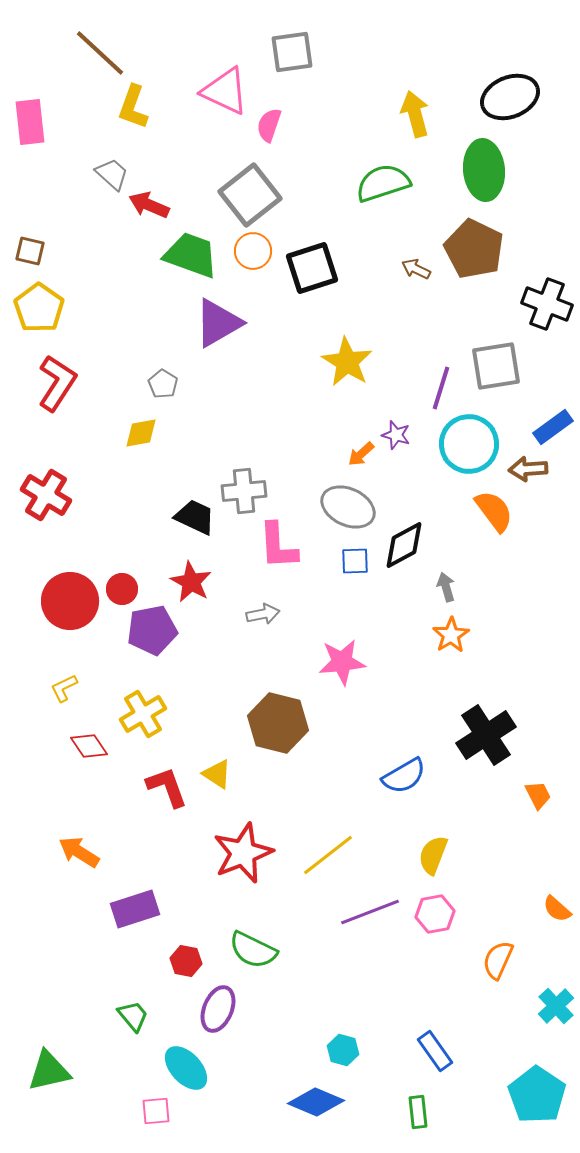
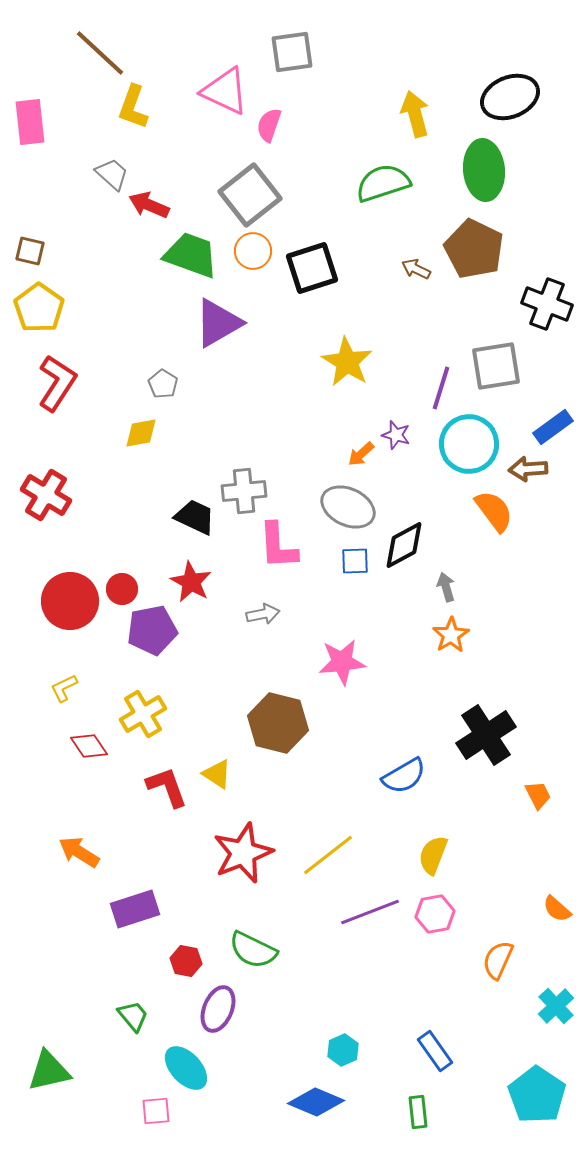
cyan hexagon at (343, 1050): rotated 20 degrees clockwise
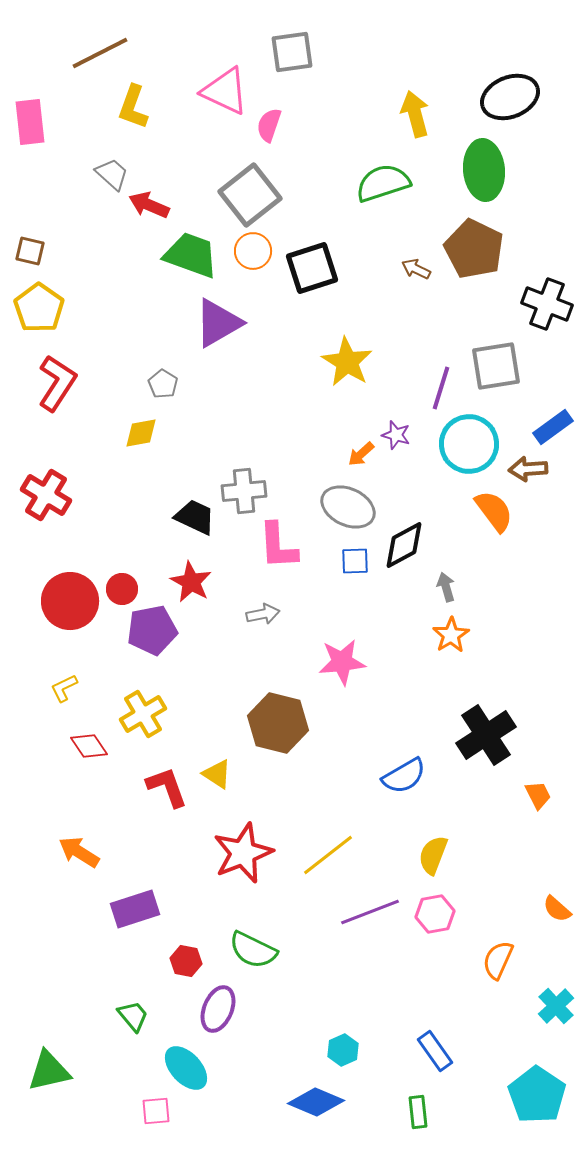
brown line at (100, 53): rotated 70 degrees counterclockwise
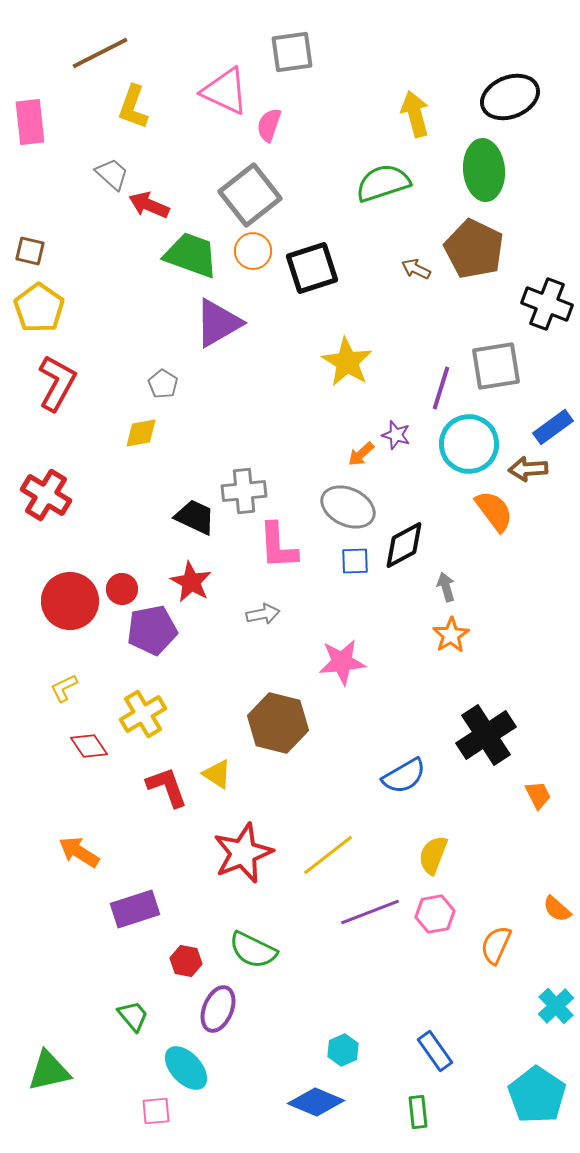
red L-shape at (57, 383): rotated 4 degrees counterclockwise
orange semicircle at (498, 960): moved 2 px left, 15 px up
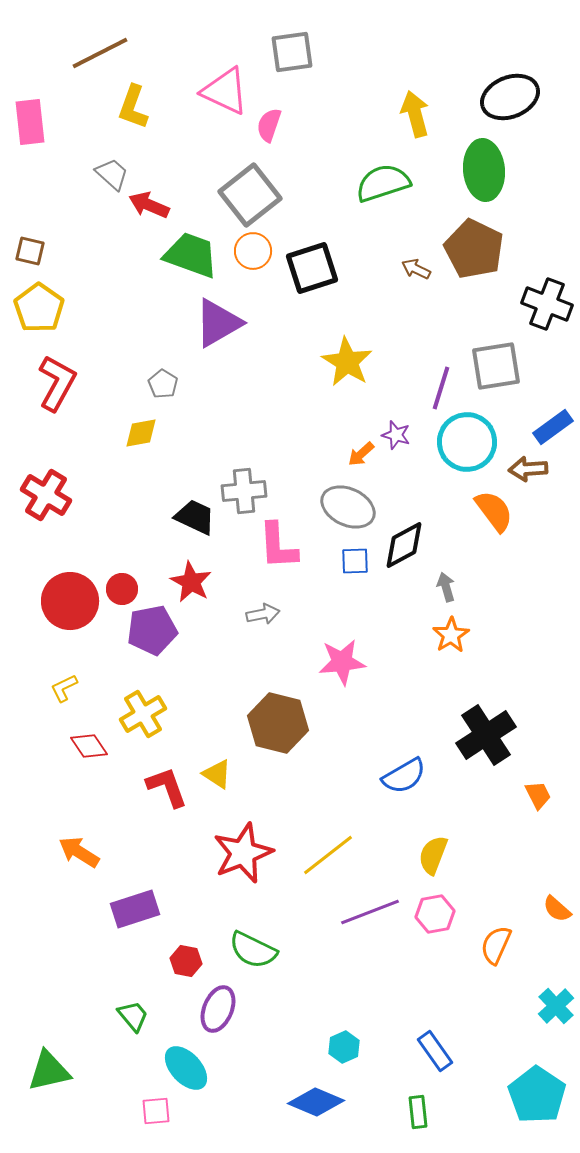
cyan circle at (469, 444): moved 2 px left, 2 px up
cyan hexagon at (343, 1050): moved 1 px right, 3 px up
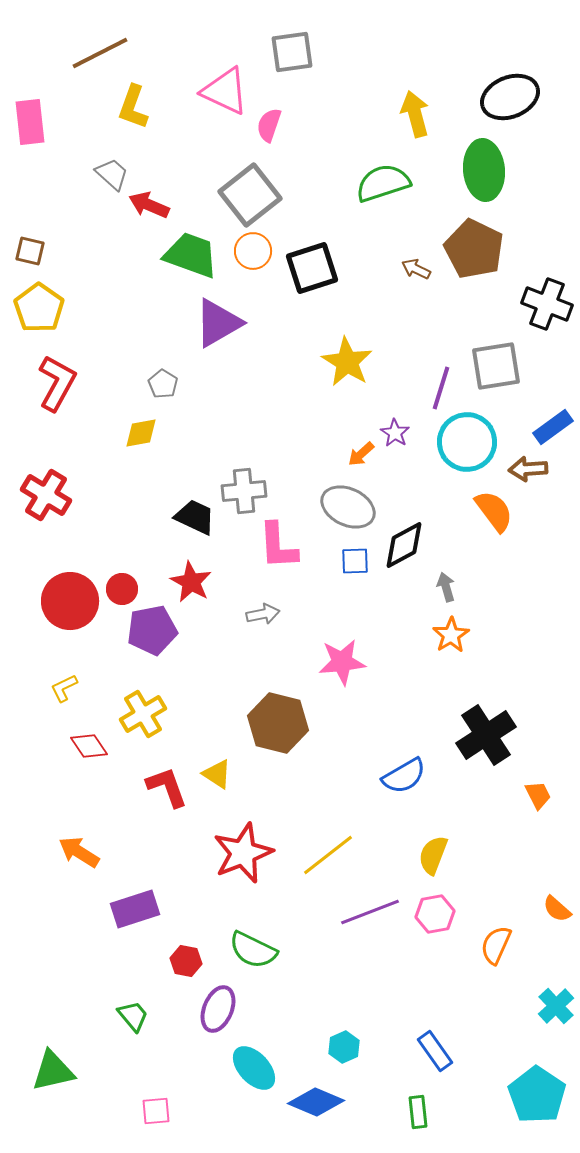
purple star at (396, 435): moved 1 px left, 2 px up; rotated 16 degrees clockwise
cyan ellipse at (186, 1068): moved 68 px right
green triangle at (49, 1071): moved 4 px right
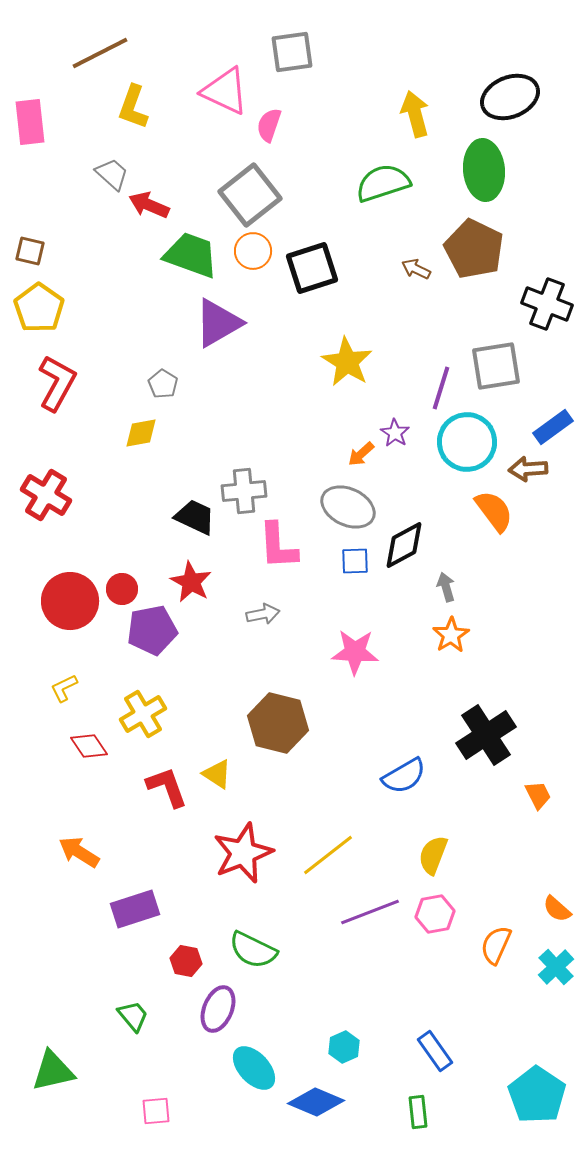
pink star at (342, 662): moved 13 px right, 10 px up; rotated 9 degrees clockwise
cyan cross at (556, 1006): moved 39 px up
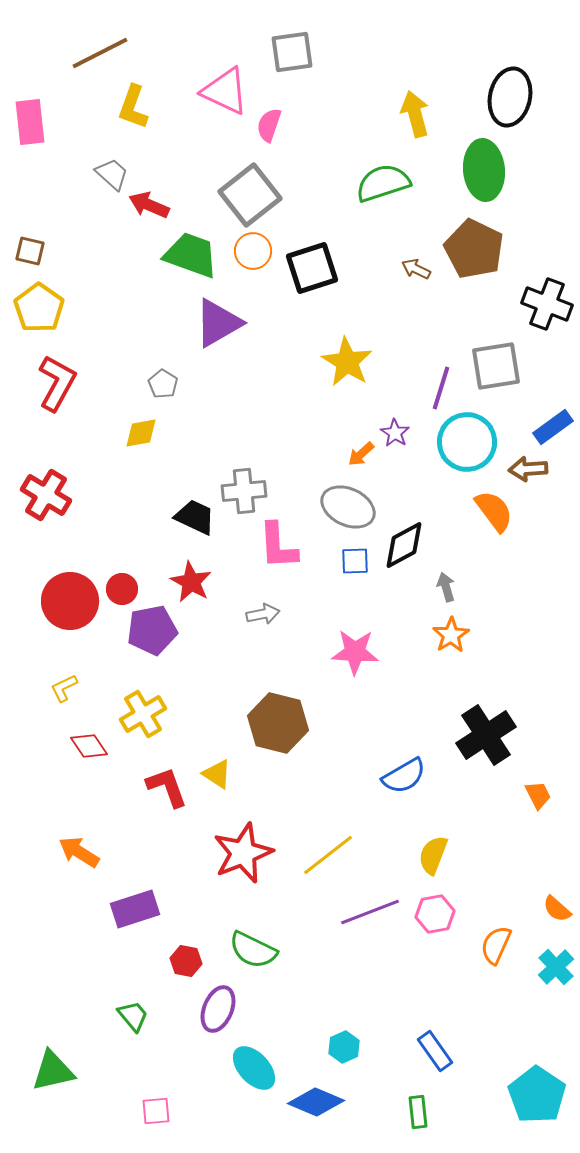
black ellipse at (510, 97): rotated 56 degrees counterclockwise
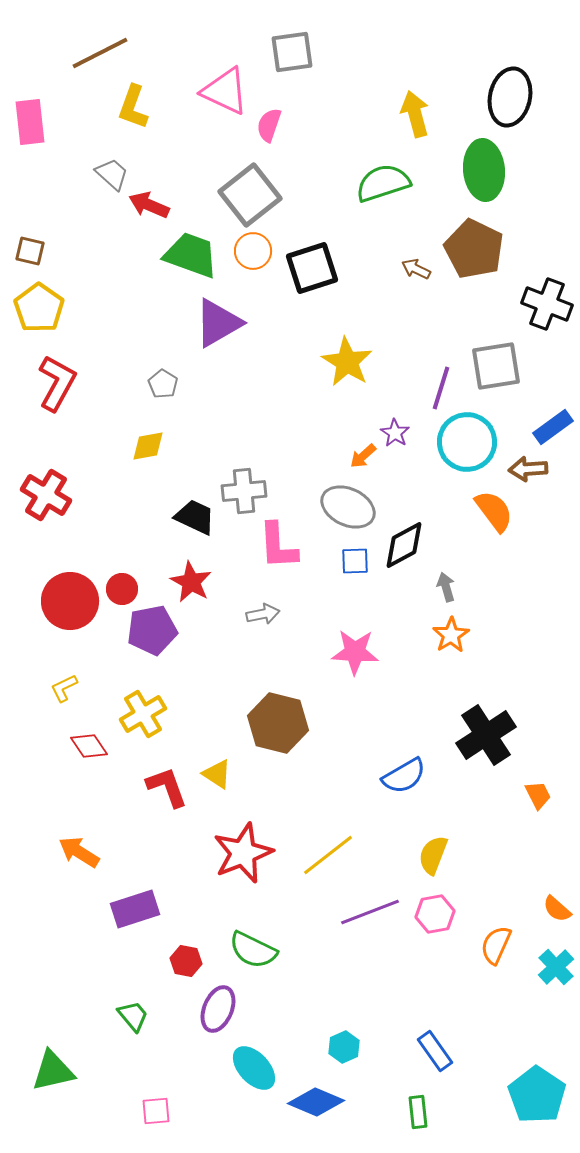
yellow diamond at (141, 433): moved 7 px right, 13 px down
orange arrow at (361, 454): moved 2 px right, 2 px down
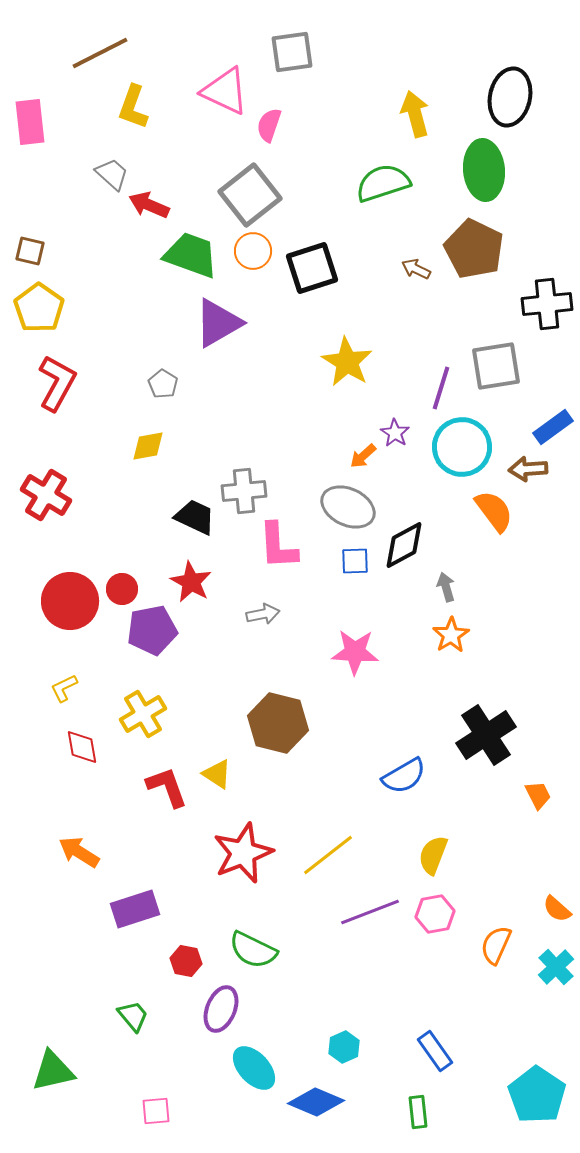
black cross at (547, 304): rotated 27 degrees counterclockwise
cyan circle at (467, 442): moved 5 px left, 5 px down
red diamond at (89, 746): moved 7 px left, 1 px down; rotated 24 degrees clockwise
purple ellipse at (218, 1009): moved 3 px right
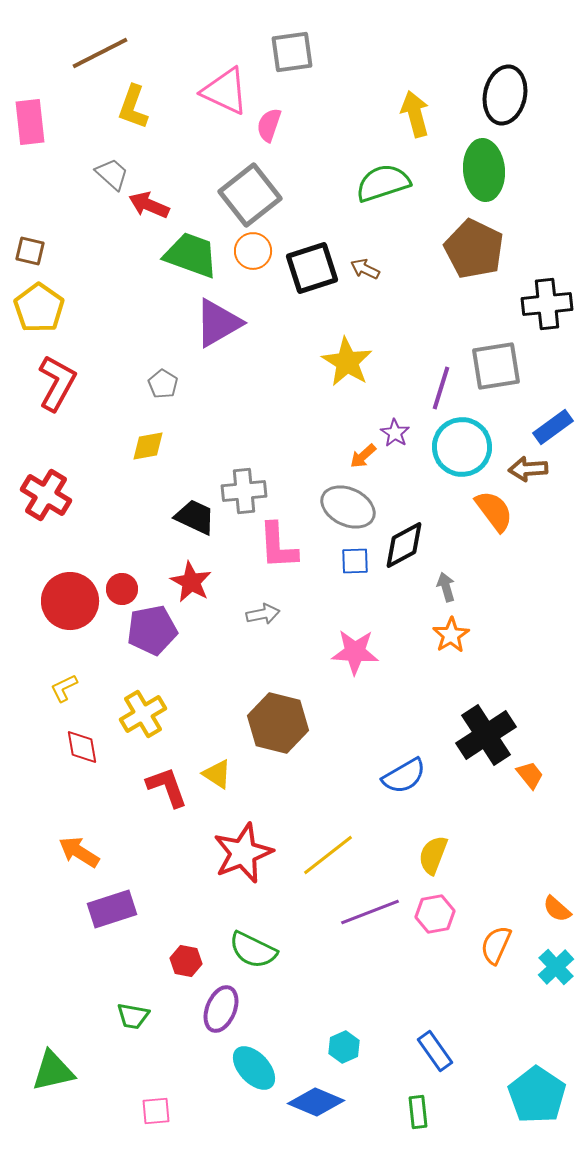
black ellipse at (510, 97): moved 5 px left, 2 px up
brown arrow at (416, 269): moved 51 px left
orange trapezoid at (538, 795): moved 8 px left, 20 px up; rotated 12 degrees counterclockwise
purple rectangle at (135, 909): moved 23 px left
green trapezoid at (133, 1016): rotated 140 degrees clockwise
